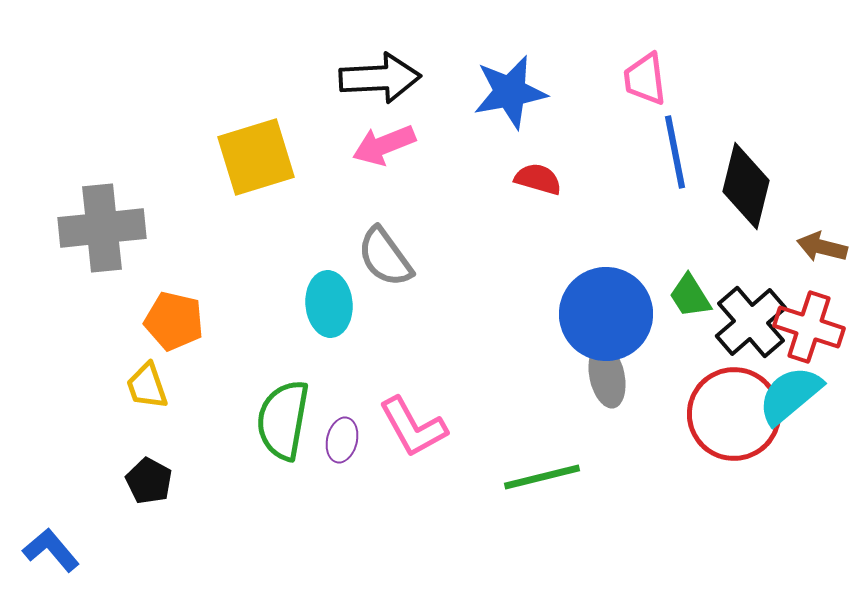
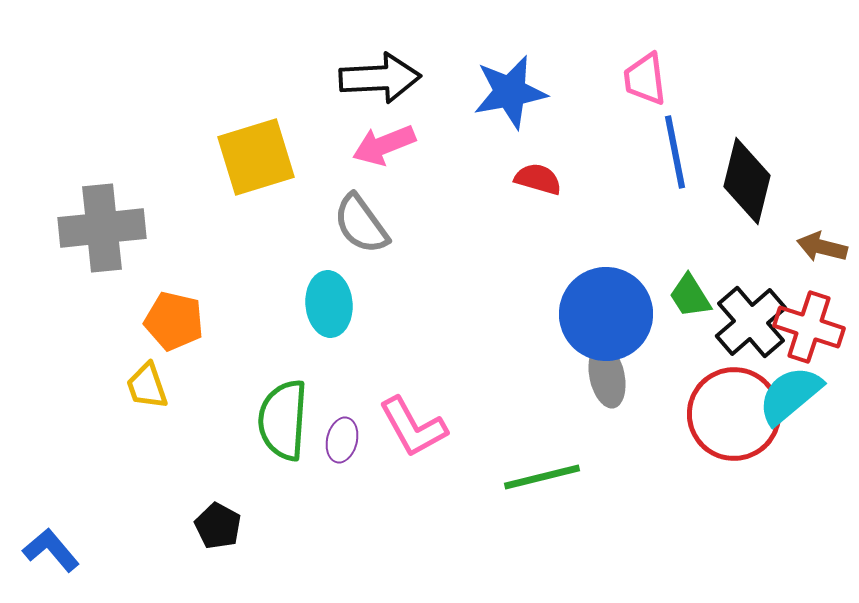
black diamond: moved 1 px right, 5 px up
gray semicircle: moved 24 px left, 33 px up
green semicircle: rotated 6 degrees counterclockwise
black pentagon: moved 69 px right, 45 px down
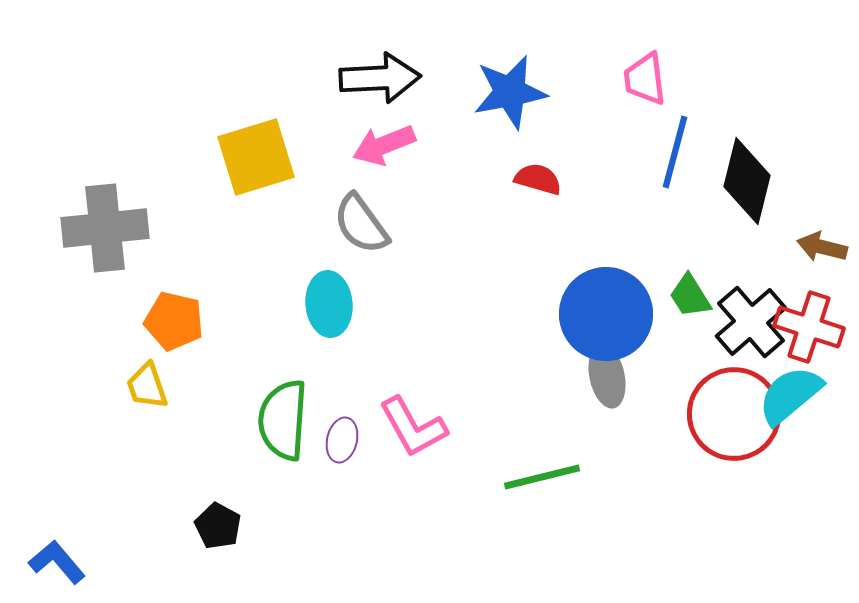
blue line: rotated 26 degrees clockwise
gray cross: moved 3 px right
blue L-shape: moved 6 px right, 12 px down
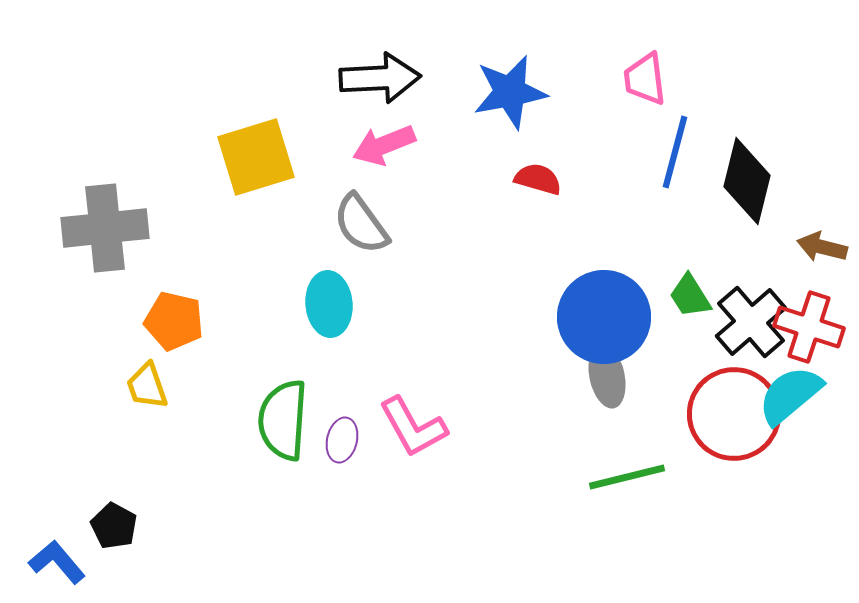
blue circle: moved 2 px left, 3 px down
green line: moved 85 px right
black pentagon: moved 104 px left
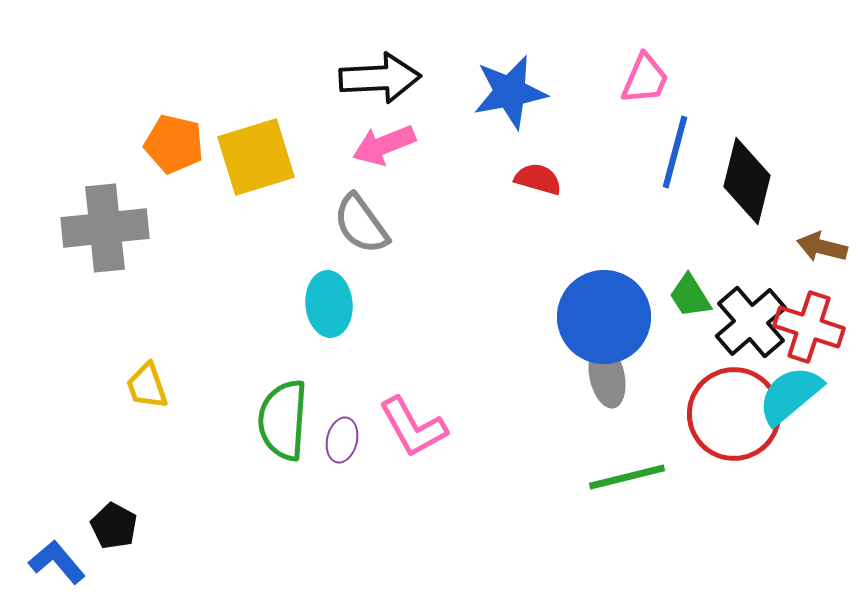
pink trapezoid: rotated 150 degrees counterclockwise
orange pentagon: moved 177 px up
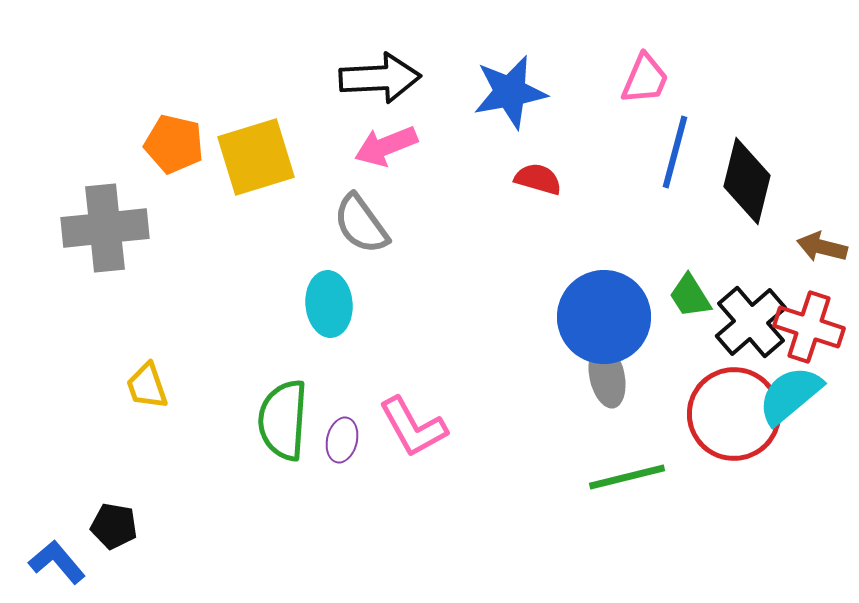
pink arrow: moved 2 px right, 1 px down
black pentagon: rotated 18 degrees counterclockwise
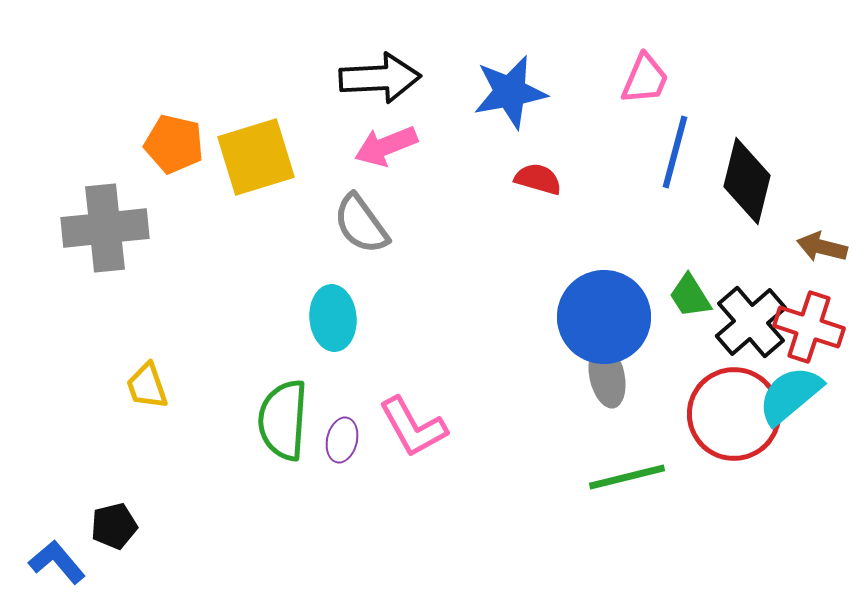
cyan ellipse: moved 4 px right, 14 px down
black pentagon: rotated 24 degrees counterclockwise
